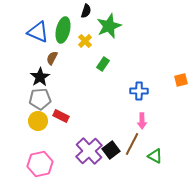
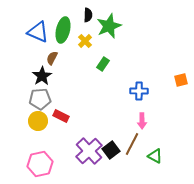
black semicircle: moved 2 px right, 4 px down; rotated 16 degrees counterclockwise
black star: moved 2 px right, 1 px up
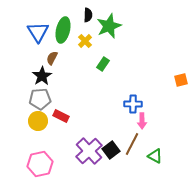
blue triangle: rotated 35 degrees clockwise
blue cross: moved 6 px left, 13 px down
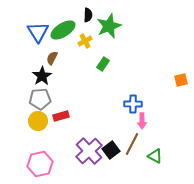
green ellipse: rotated 45 degrees clockwise
yellow cross: rotated 16 degrees clockwise
red rectangle: rotated 42 degrees counterclockwise
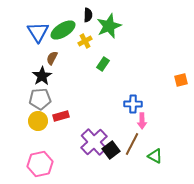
purple cross: moved 5 px right, 9 px up
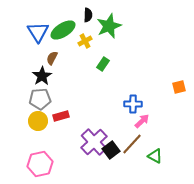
orange square: moved 2 px left, 7 px down
pink arrow: rotated 133 degrees counterclockwise
brown line: rotated 15 degrees clockwise
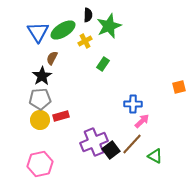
yellow circle: moved 2 px right, 1 px up
purple cross: rotated 20 degrees clockwise
